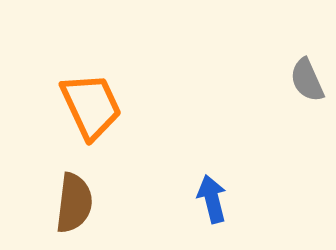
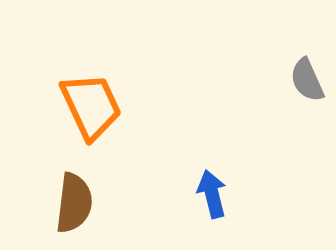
blue arrow: moved 5 px up
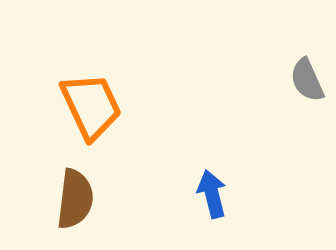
brown semicircle: moved 1 px right, 4 px up
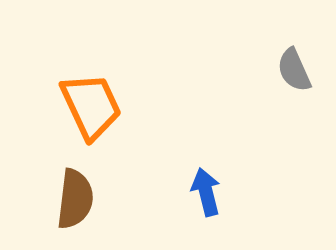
gray semicircle: moved 13 px left, 10 px up
blue arrow: moved 6 px left, 2 px up
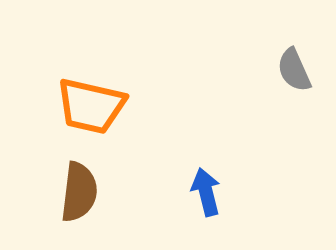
orange trapezoid: rotated 128 degrees clockwise
brown semicircle: moved 4 px right, 7 px up
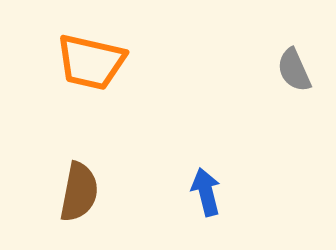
orange trapezoid: moved 44 px up
brown semicircle: rotated 4 degrees clockwise
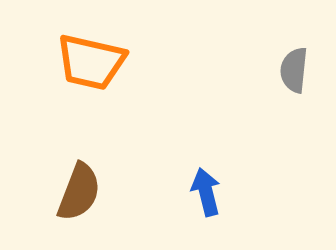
gray semicircle: rotated 30 degrees clockwise
brown semicircle: rotated 10 degrees clockwise
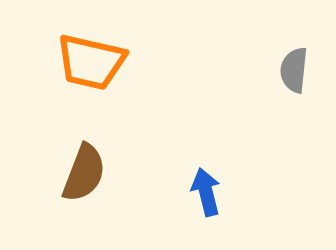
brown semicircle: moved 5 px right, 19 px up
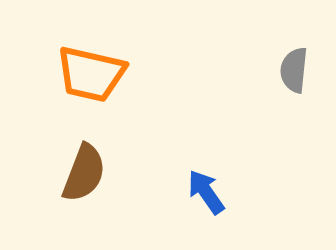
orange trapezoid: moved 12 px down
blue arrow: rotated 21 degrees counterclockwise
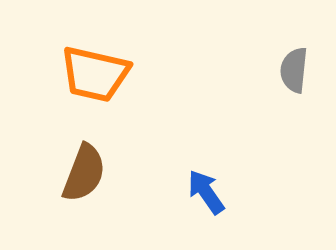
orange trapezoid: moved 4 px right
